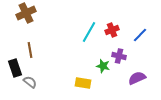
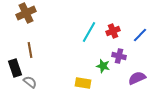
red cross: moved 1 px right, 1 px down
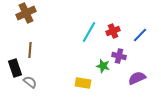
brown line: rotated 14 degrees clockwise
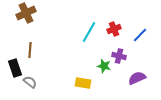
red cross: moved 1 px right, 2 px up
green star: moved 1 px right
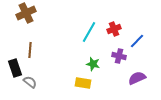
blue line: moved 3 px left, 6 px down
green star: moved 11 px left, 2 px up
